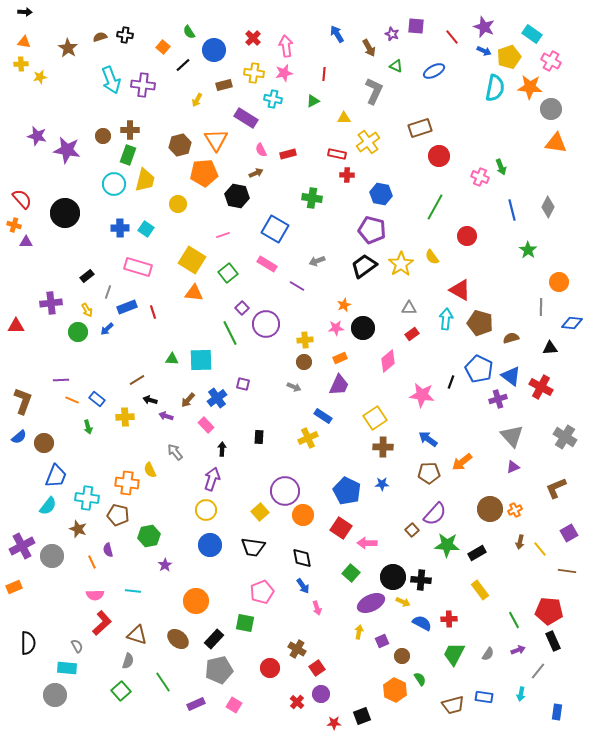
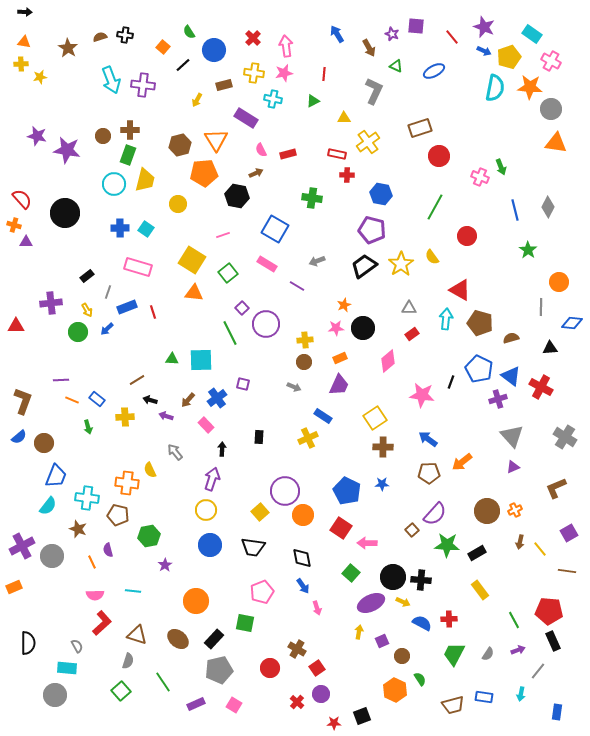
blue line at (512, 210): moved 3 px right
brown circle at (490, 509): moved 3 px left, 2 px down
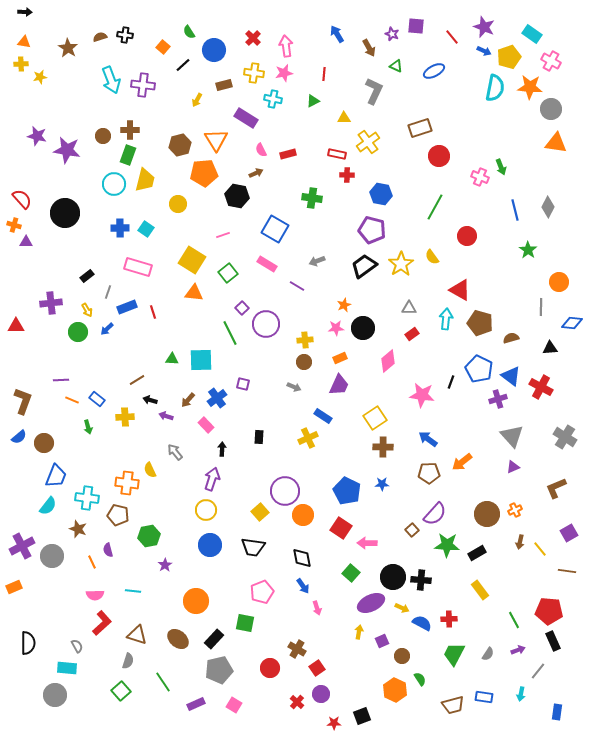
brown circle at (487, 511): moved 3 px down
yellow arrow at (403, 602): moved 1 px left, 6 px down
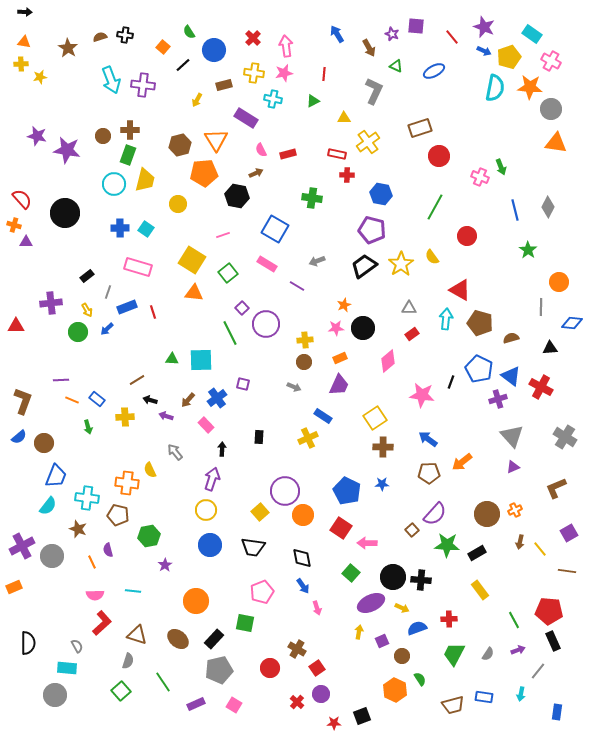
blue semicircle at (422, 623): moved 5 px left, 5 px down; rotated 48 degrees counterclockwise
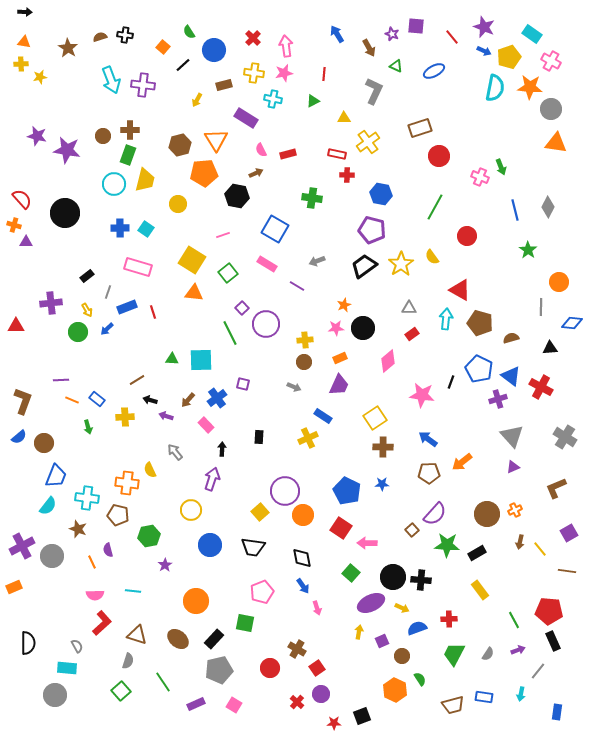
yellow circle at (206, 510): moved 15 px left
